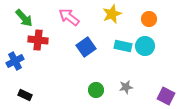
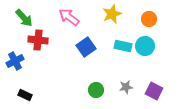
purple square: moved 12 px left, 5 px up
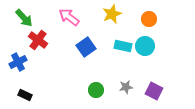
red cross: rotated 30 degrees clockwise
blue cross: moved 3 px right, 1 px down
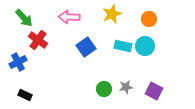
pink arrow: rotated 35 degrees counterclockwise
green circle: moved 8 px right, 1 px up
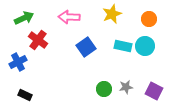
green arrow: rotated 72 degrees counterclockwise
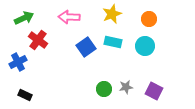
cyan rectangle: moved 10 px left, 4 px up
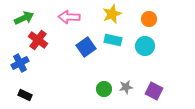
cyan rectangle: moved 2 px up
blue cross: moved 2 px right, 1 px down
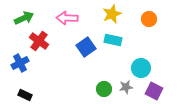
pink arrow: moved 2 px left, 1 px down
red cross: moved 1 px right, 1 px down
cyan circle: moved 4 px left, 22 px down
